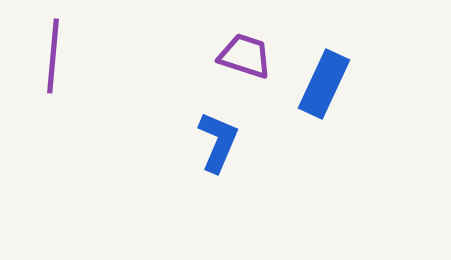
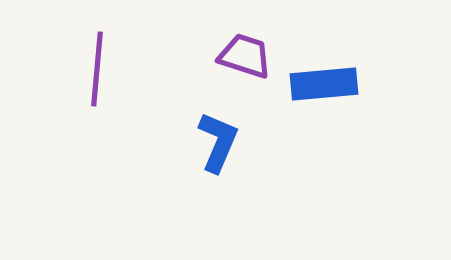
purple line: moved 44 px right, 13 px down
blue rectangle: rotated 60 degrees clockwise
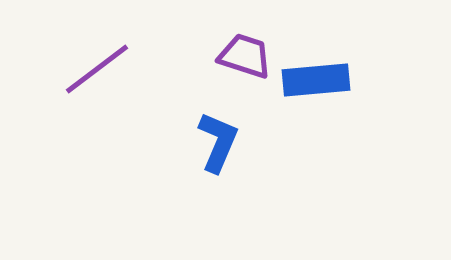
purple line: rotated 48 degrees clockwise
blue rectangle: moved 8 px left, 4 px up
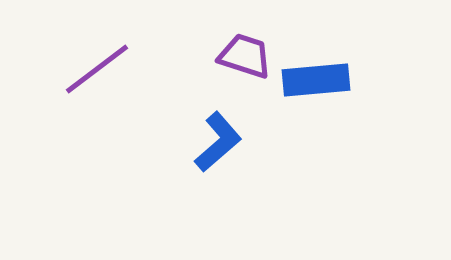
blue L-shape: rotated 26 degrees clockwise
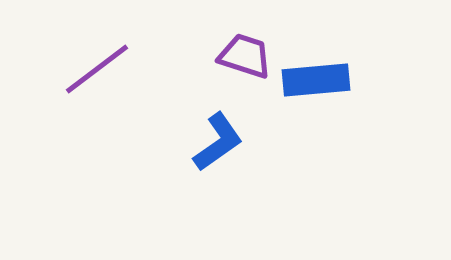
blue L-shape: rotated 6 degrees clockwise
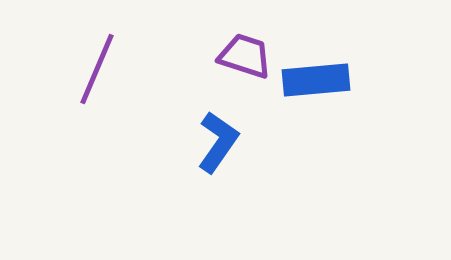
purple line: rotated 30 degrees counterclockwise
blue L-shape: rotated 20 degrees counterclockwise
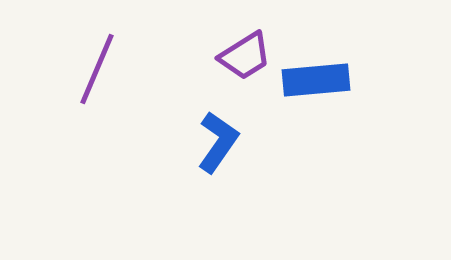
purple trapezoid: rotated 130 degrees clockwise
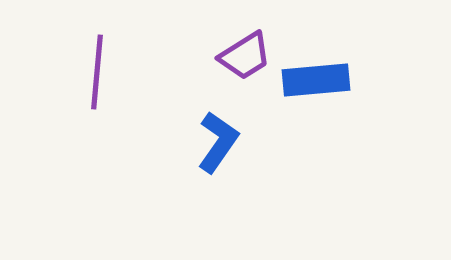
purple line: moved 3 px down; rotated 18 degrees counterclockwise
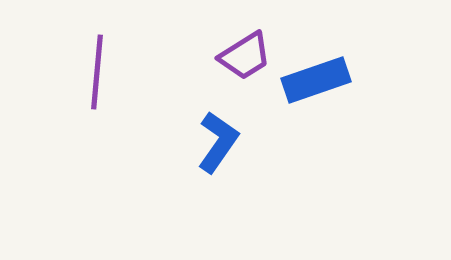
blue rectangle: rotated 14 degrees counterclockwise
